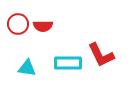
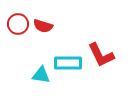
red semicircle: rotated 18 degrees clockwise
cyan triangle: moved 14 px right, 7 px down
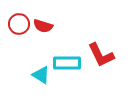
red circle: moved 1 px right
cyan rectangle: moved 1 px left
cyan triangle: rotated 24 degrees clockwise
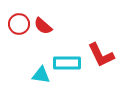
red semicircle: rotated 24 degrees clockwise
cyan triangle: rotated 24 degrees counterclockwise
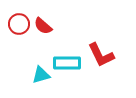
cyan triangle: rotated 24 degrees counterclockwise
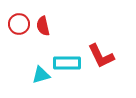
red semicircle: rotated 36 degrees clockwise
red L-shape: moved 1 px down
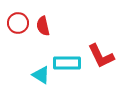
red circle: moved 1 px left, 1 px up
cyan triangle: rotated 48 degrees clockwise
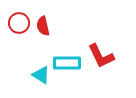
red circle: moved 1 px right
